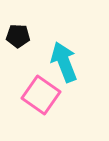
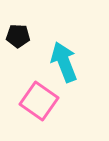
pink square: moved 2 px left, 6 px down
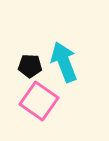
black pentagon: moved 12 px right, 30 px down
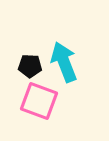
pink square: rotated 15 degrees counterclockwise
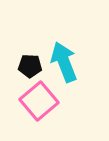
pink square: rotated 30 degrees clockwise
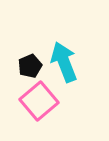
black pentagon: rotated 25 degrees counterclockwise
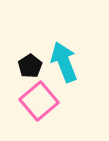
black pentagon: rotated 10 degrees counterclockwise
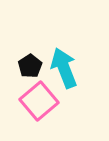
cyan arrow: moved 6 px down
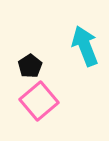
cyan arrow: moved 21 px right, 22 px up
